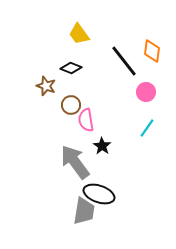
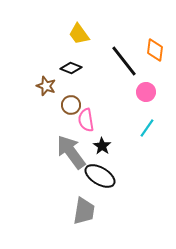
orange diamond: moved 3 px right, 1 px up
gray arrow: moved 4 px left, 10 px up
black ellipse: moved 1 px right, 18 px up; rotated 12 degrees clockwise
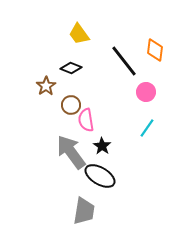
brown star: rotated 18 degrees clockwise
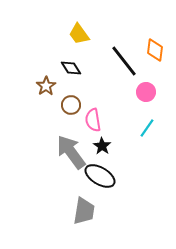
black diamond: rotated 35 degrees clockwise
pink semicircle: moved 7 px right
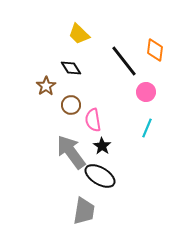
yellow trapezoid: rotated 10 degrees counterclockwise
cyan line: rotated 12 degrees counterclockwise
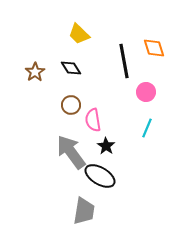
orange diamond: moved 1 px left, 2 px up; rotated 25 degrees counterclockwise
black line: rotated 28 degrees clockwise
brown star: moved 11 px left, 14 px up
black star: moved 4 px right
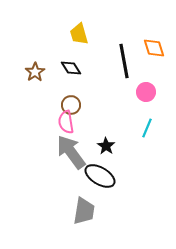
yellow trapezoid: rotated 30 degrees clockwise
pink semicircle: moved 27 px left, 2 px down
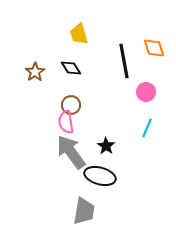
black ellipse: rotated 16 degrees counterclockwise
